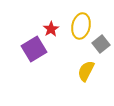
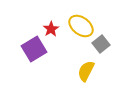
yellow ellipse: rotated 65 degrees counterclockwise
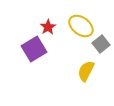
red star: moved 3 px left, 2 px up
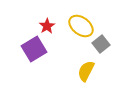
red star: moved 1 px left, 1 px up
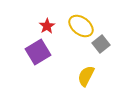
purple square: moved 4 px right, 3 px down
yellow semicircle: moved 5 px down
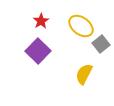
red star: moved 6 px left, 5 px up
purple square: moved 1 px up; rotated 15 degrees counterclockwise
yellow semicircle: moved 2 px left, 2 px up
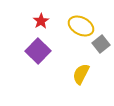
yellow ellipse: rotated 10 degrees counterclockwise
yellow semicircle: moved 3 px left
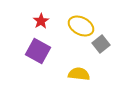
purple square: rotated 15 degrees counterclockwise
yellow semicircle: moved 2 px left; rotated 70 degrees clockwise
